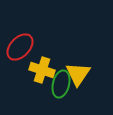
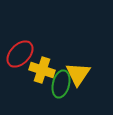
red ellipse: moved 7 px down
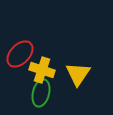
green ellipse: moved 20 px left, 9 px down
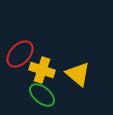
yellow triangle: rotated 24 degrees counterclockwise
green ellipse: moved 1 px right, 2 px down; rotated 64 degrees counterclockwise
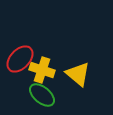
red ellipse: moved 5 px down
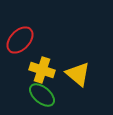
red ellipse: moved 19 px up
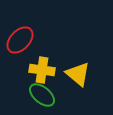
yellow cross: rotated 10 degrees counterclockwise
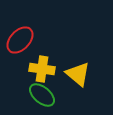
yellow cross: moved 1 px up
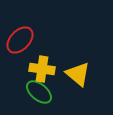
green ellipse: moved 3 px left, 3 px up
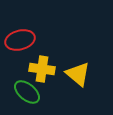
red ellipse: rotated 32 degrees clockwise
green ellipse: moved 12 px left
